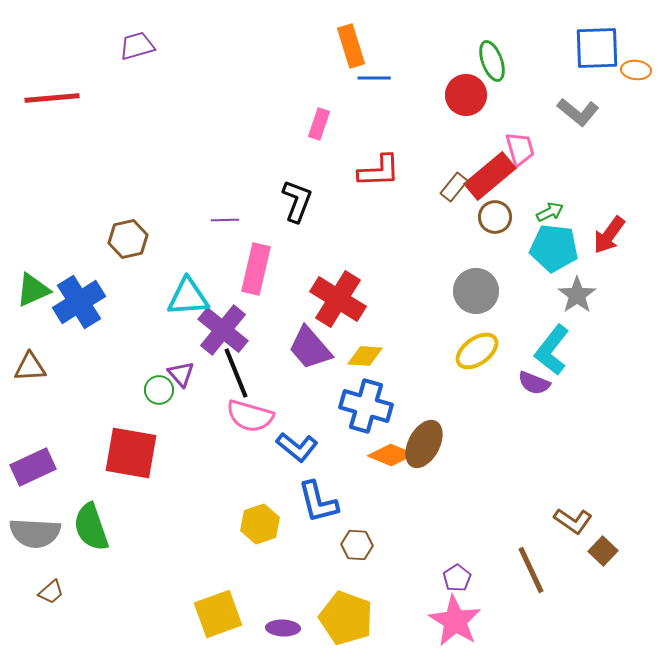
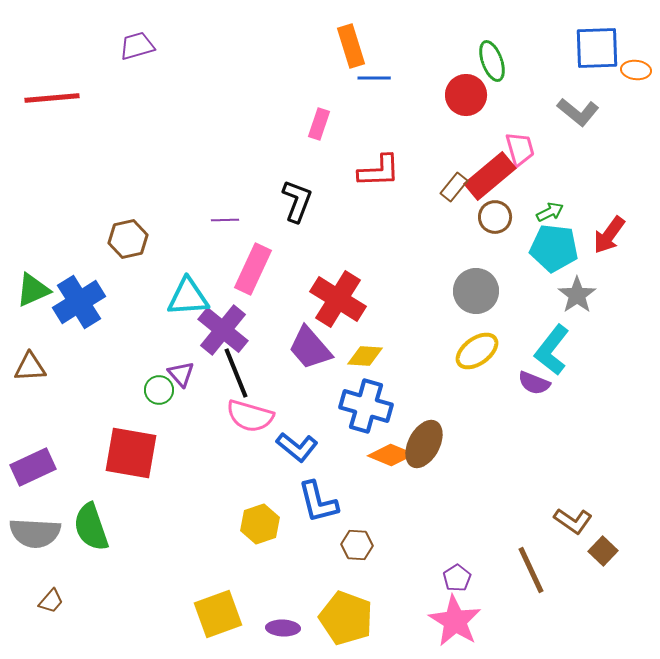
pink rectangle at (256, 269): moved 3 px left; rotated 12 degrees clockwise
brown trapezoid at (51, 592): moved 9 px down; rotated 8 degrees counterclockwise
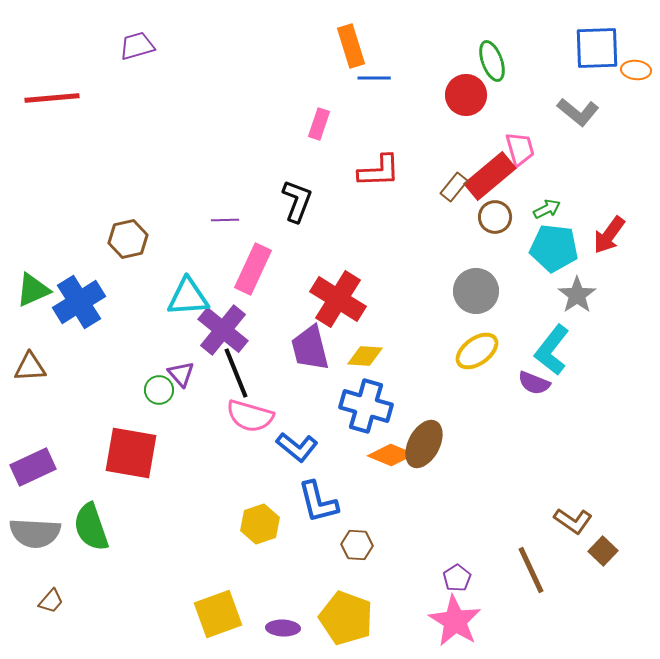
green arrow at (550, 212): moved 3 px left, 3 px up
purple trapezoid at (310, 348): rotated 27 degrees clockwise
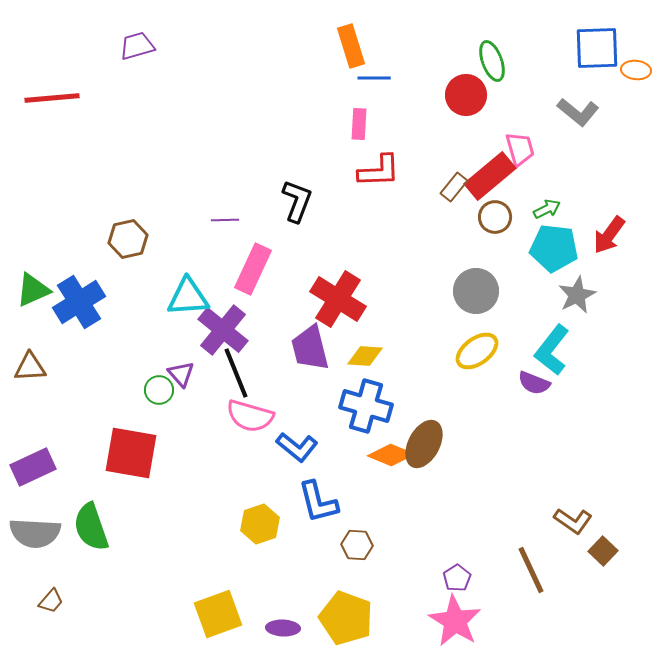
pink rectangle at (319, 124): moved 40 px right; rotated 16 degrees counterclockwise
gray star at (577, 295): rotated 9 degrees clockwise
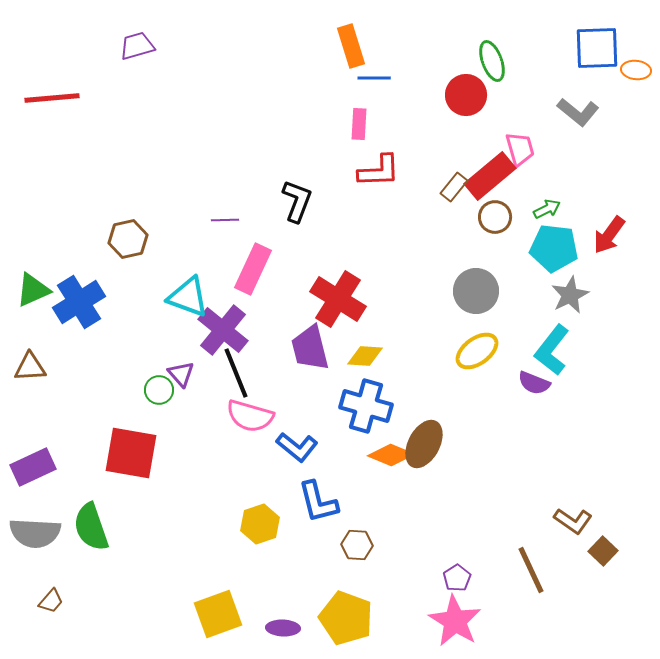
gray star at (577, 295): moved 7 px left
cyan triangle at (188, 297): rotated 24 degrees clockwise
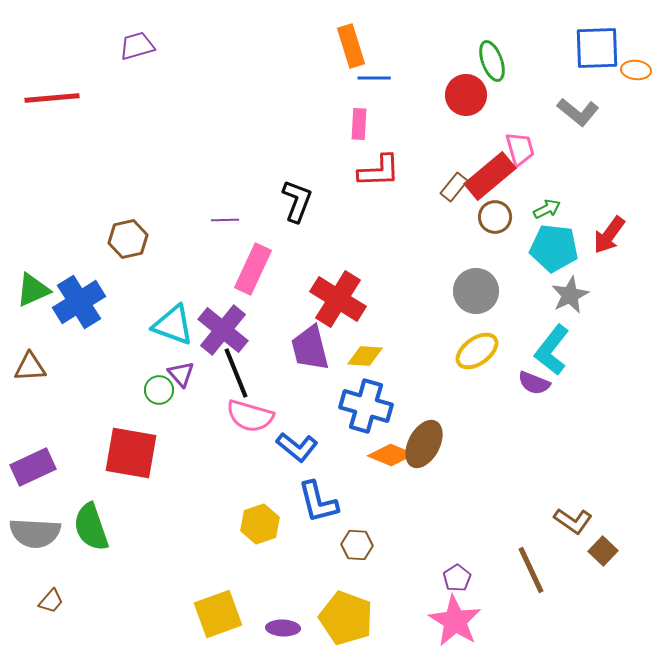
cyan triangle at (188, 297): moved 15 px left, 28 px down
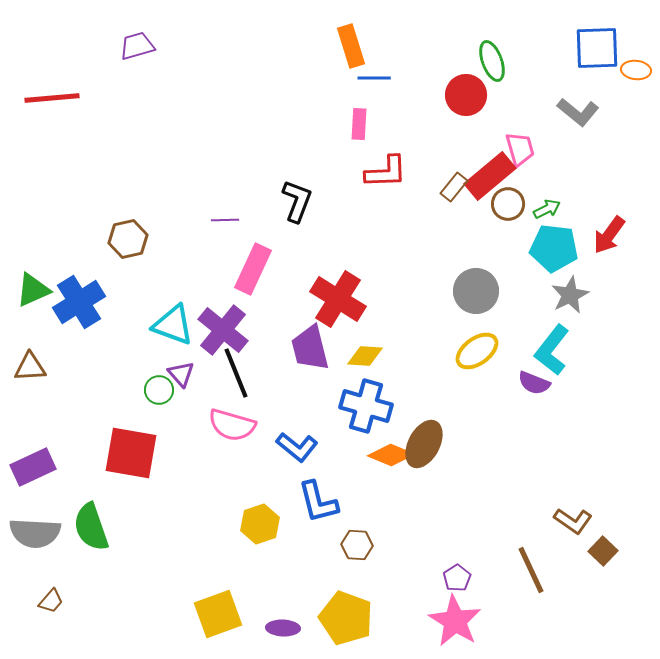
red L-shape at (379, 171): moved 7 px right, 1 px down
brown circle at (495, 217): moved 13 px right, 13 px up
pink semicircle at (250, 416): moved 18 px left, 9 px down
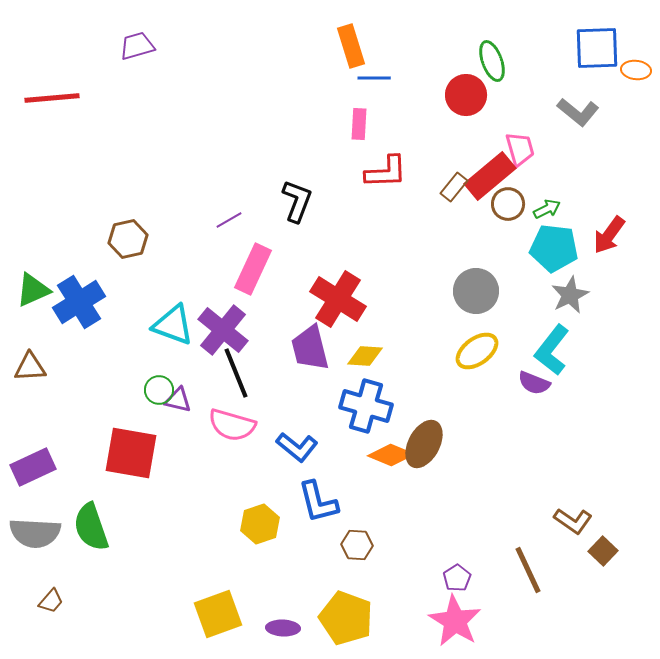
purple line at (225, 220): moved 4 px right; rotated 28 degrees counterclockwise
purple triangle at (181, 374): moved 3 px left, 26 px down; rotated 36 degrees counterclockwise
brown line at (531, 570): moved 3 px left
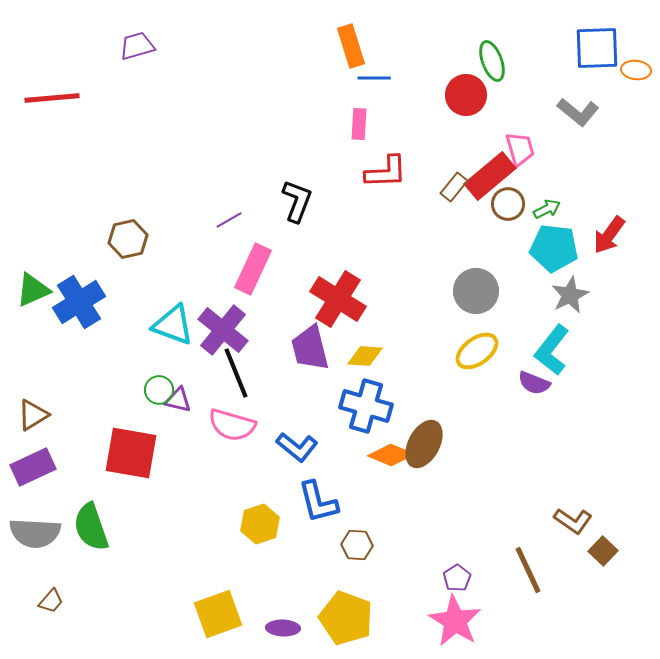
brown triangle at (30, 367): moved 3 px right, 48 px down; rotated 28 degrees counterclockwise
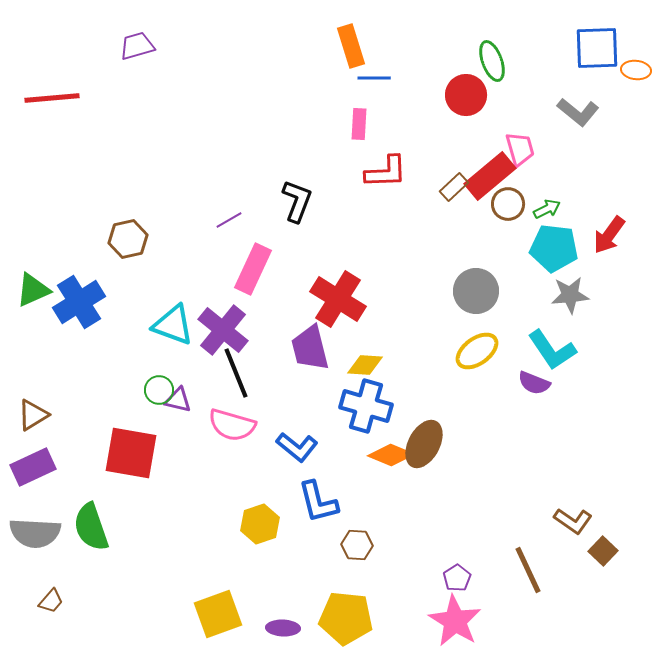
brown rectangle at (454, 187): rotated 8 degrees clockwise
gray star at (570, 295): rotated 21 degrees clockwise
cyan L-shape at (552, 350): rotated 72 degrees counterclockwise
yellow diamond at (365, 356): moved 9 px down
yellow pentagon at (346, 618): rotated 14 degrees counterclockwise
